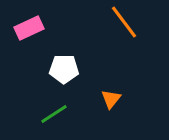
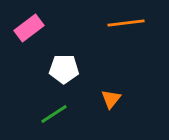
orange line: moved 2 px right, 1 px down; rotated 60 degrees counterclockwise
pink rectangle: rotated 12 degrees counterclockwise
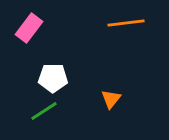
pink rectangle: rotated 16 degrees counterclockwise
white pentagon: moved 11 px left, 9 px down
green line: moved 10 px left, 3 px up
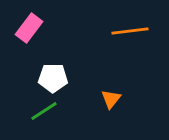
orange line: moved 4 px right, 8 px down
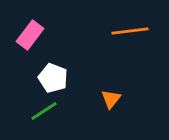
pink rectangle: moved 1 px right, 7 px down
white pentagon: rotated 20 degrees clockwise
